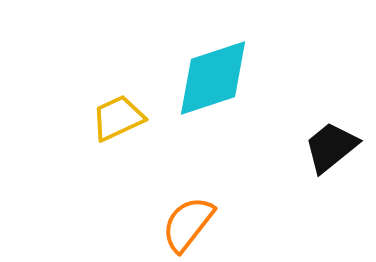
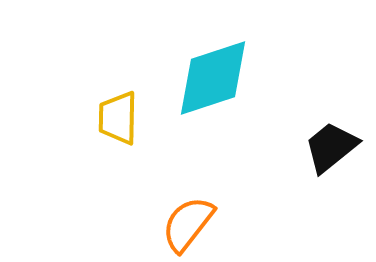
yellow trapezoid: rotated 64 degrees counterclockwise
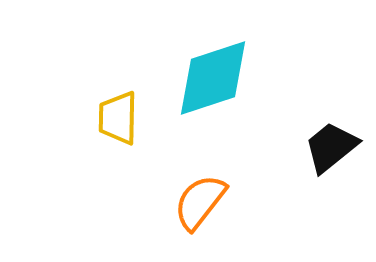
orange semicircle: moved 12 px right, 22 px up
